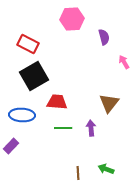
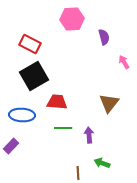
red rectangle: moved 2 px right
purple arrow: moved 2 px left, 7 px down
green arrow: moved 4 px left, 6 px up
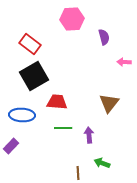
red rectangle: rotated 10 degrees clockwise
pink arrow: rotated 56 degrees counterclockwise
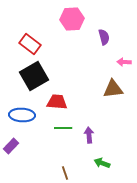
brown triangle: moved 4 px right, 14 px up; rotated 45 degrees clockwise
brown line: moved 13 px left; rotated 16 degrees counterclockwise
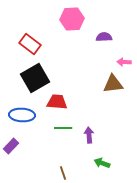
purple semicircle: rotated 77 degrees counterclockwise
black square: moved 1 px right, 2 px down
brown triangle: moved 5 px up
brown line: moved 2 px left
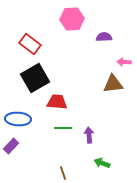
blue ellipse: moved 4 px left, 4 px down
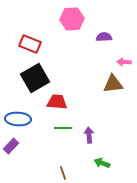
red rectangle: rotated 15 degrees counterclockwise
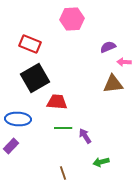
purple semicircle: moved 4 px right, 10 px down; rotated 21 degrees counterclockwise
purple arrow: moved 4 px left, 1 px down; rotated 28 degrees counterclockwise
green arrow: moved 1 px left, 1 px up; rotated 35 degrees counterclockwise
